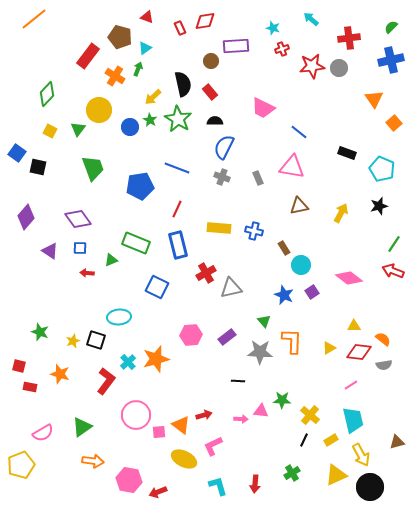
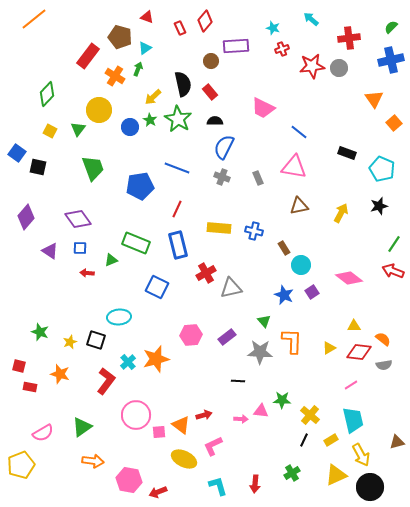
red diamond at (205, 21): rotated 40 degrees counterclockwise
pink triangle at (292, 167): moved 2 px right
yellow star at (73, 341): moved 3 px left, 1 px down
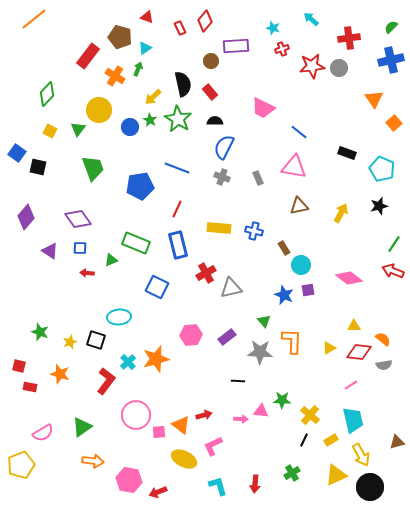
purple square at (312, 292): moved 4 px left, 2 px up; rotated 24 degrees clockwise
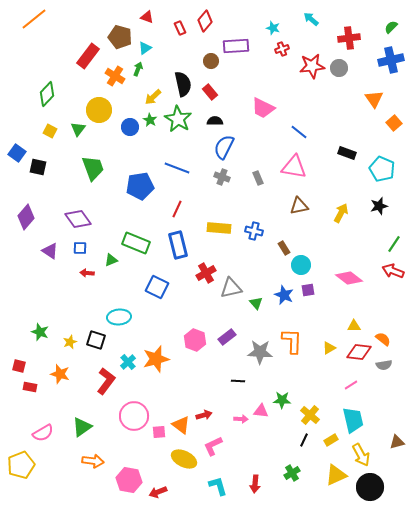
green triangle at (264, 321): moved 8 px left, 18 px up
pink hexagon at (191, 335): moved 4 px right, 5 px down; rotated 25 degrees clockwise
pink circle at (136, 415): moved 2 px left, 1 px down
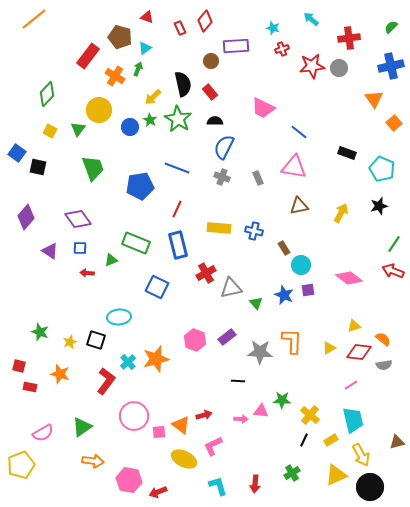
blue cross at (391, 60): moved 6 px down
yellow triangle at (354, 326): rotated 16 degrees counterclockwise
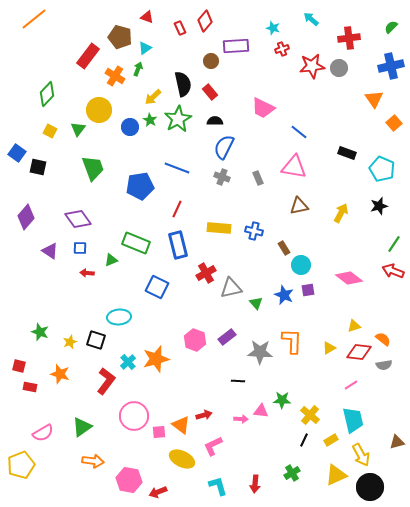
green star at (178, 119): rotated 12 degrees clockwise
yellow ellipse at (184, 459): moved 2 px left
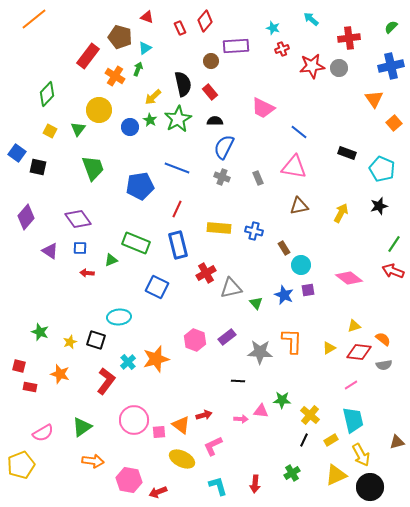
pink circle at (134, 416): moved 4 px down
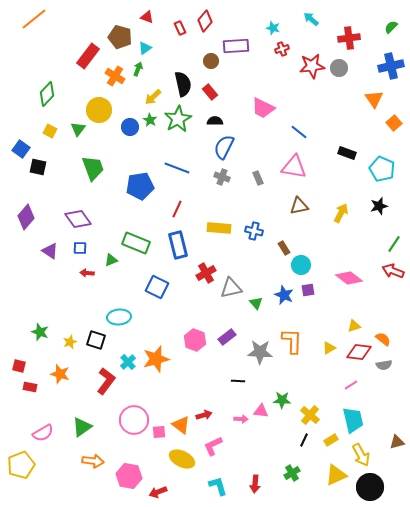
blue square at (17, 153): moved 4 px right, 4 px up
pink hexagon at (129, 480): moved 4 px up
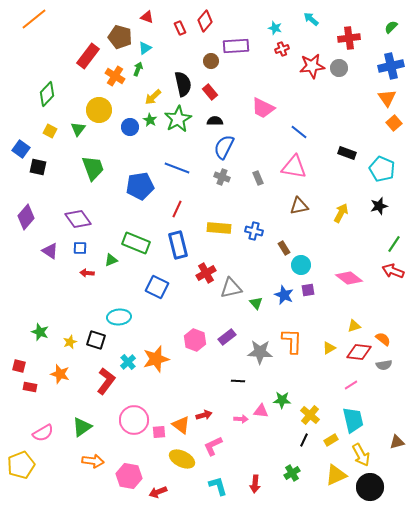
cyan star at (273, 28): moved 2 px right
orange triangle at (374, 99): moved 13 px right, 1 px up
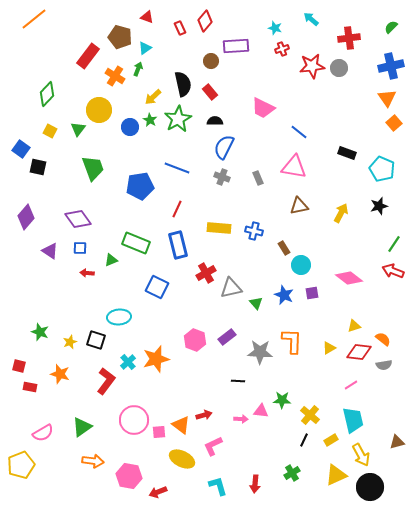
purple square at (308, 290): moved 4 px right, 3 px down
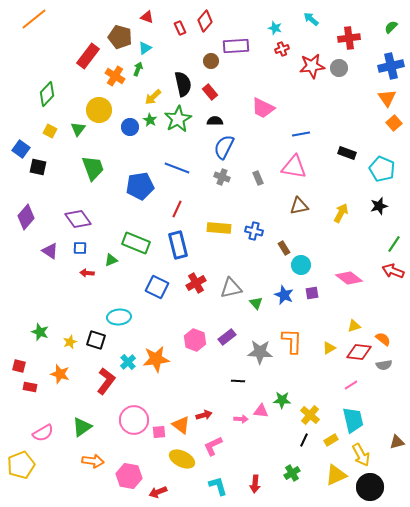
blue line at (299, 132): moved 2 px right, 2 px down; rotated 48 degrees counterclockwise
red cross at (206, 273): moved 10 px left, 10 px down
orange star at (156, 359): rotated 8 degrees clockwise
